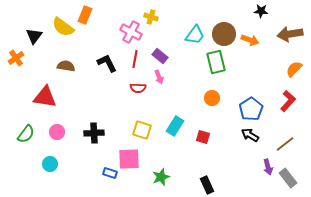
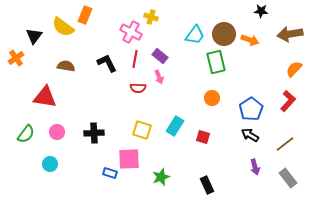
purple arrow: moved 13 px left
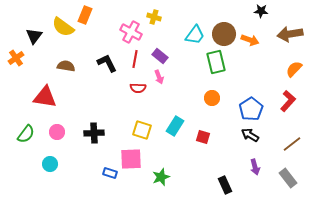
yellow cross: moved 3 px right
brown line: moved 7 px right
pink square: moved 2 px right
black rectangle: moved 18 px right
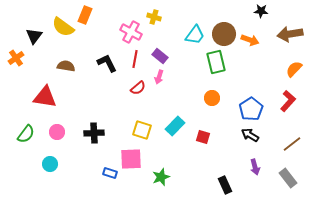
pink arrow: rotated 40 degrees clockwise
red semicircle: rotated 42 degrees counterclockwise
cyan rectangle: rotated 12 degrees clockwise
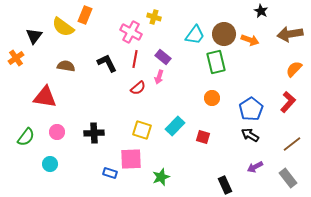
black star: rotated 24 degrees clockwise
purple rectangle: moved 3 px right, 1 px down
red L-shape: moved 1 px down
green semicircle: moved 3 px down
purple arrow: rotated 77 degrees clockwise
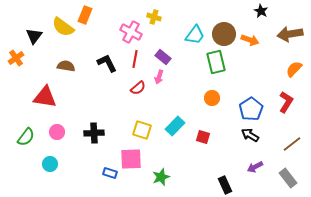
red L-shape: moved 2 px left; rotated 10 degrees counterclockwise
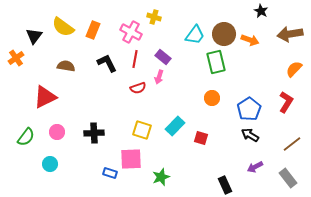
orange rectangle: moved 8 px right, 15 px down
red semicircle: rotated 21 degrees clockwise
red triangle: rotated 35 degrees counterclockwise
blue pentagon: moved 2 px left
red square: moved 2 px left, 1 px down
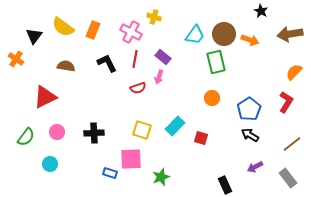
orange cross: moved 1 px down; rotated 21 degrees counterclockwise
orange semicircle: moved 3 px down
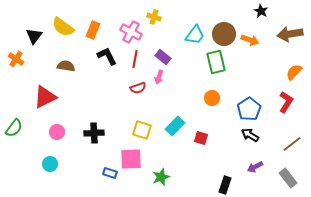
black L-shape: moved 7 px up
green semicircle: moved 12 px left, 9 px up
black rectangle: rotated 42 degrees clockwise
